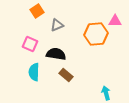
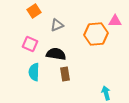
orange square: moved 3 px left
brown rectangle: moved 1 px left, 1 px up; rotated 40 degrees clockwise
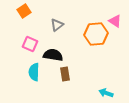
orange square: moved 10 px left
pink triangle: rotated 32 degrees clockwise
gray triangle: rotated 16 degrees counterclockwise
black semicircle: moved 3 px left, 1 px down
cyan arrow: rotated 56 degrees counterclockwise
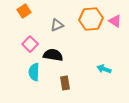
gray triangle: rotated 16 degrees clockwise
orange hexagon: moved 5 px left, 15 px up
pink square: rotated 21 degrees clockwise
brown rectangle: moved 9 px down
cyan arrow: moved 2 px left, 24 px up
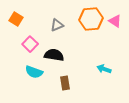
orange square: moved 8 px left, 8 px down; rotated 24 degrees counterclockwise
black semicircle: moved 1 px right
cyan semicircle: rotated 72 degrees counterclockwise
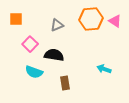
orange square: rotated 32 degrees counterclockwise
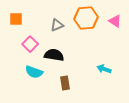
orange hexagon: moved 5 px left, 1 px up
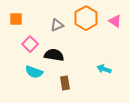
orange hexagon: rotated 25 degrees counterclockwise
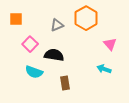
pink triangle: moved 5 px left, 23 px down; rotated 16 degrees clockwise
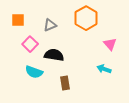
orange square: moved 2 px right, 1 px down
gray triangle: moved 7 px left
